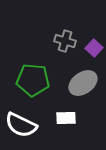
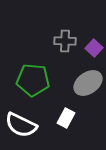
gray cross: rotated 15 degrees counterclockwise
gray ellipse: moved 5 px right
white rectangle: rotated 60 degrees counterclockwise
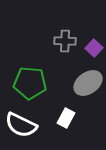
green pentagon: moved 3 px left, 3 px down
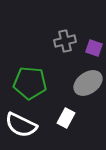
gray cross: rotated 15 degrees counterclockwise
purple square: rotated 24 degrees counterclockwise
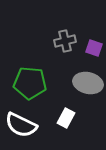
gray ellipse: rotated 48 degrees clockwise
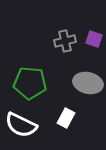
purple square: moved 9 px up
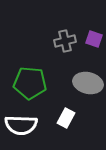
white semicircle: rotated 24 degrees counterclockwise
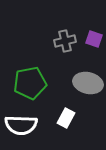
green pentagon: rotated 16 degrees counterclockwise
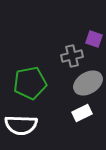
gray cross: moved 7 px right, 15 px down
gray ellipse: rotated 44 degrees counterclockwise
white rectangle: moved 16 px right, 5 px up; rotated 36 degrees clockwise
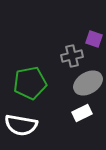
white semicircle: rotated 8 degrees clockwise
